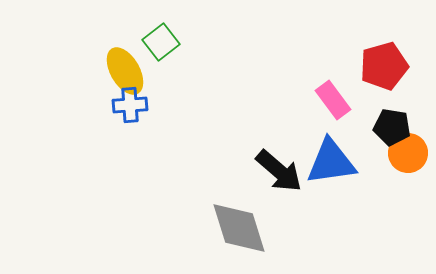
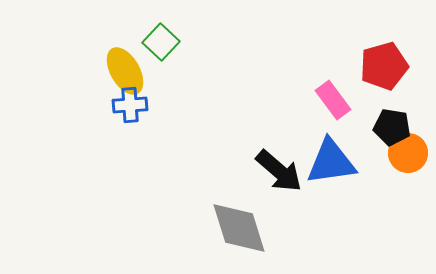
green square: rotated 9 degrees counterclockwise
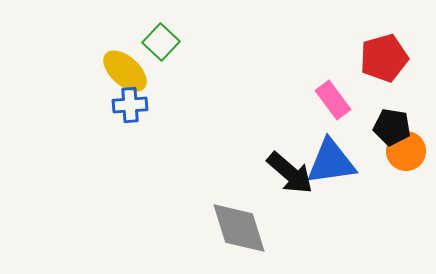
red pentagon: moved 8 px up
yellow ellipse: rotated 18 degrees counterclockwise
orange circle: moved 2 px left, 2 px up
black arrow: moved 11 px right, 2 px down
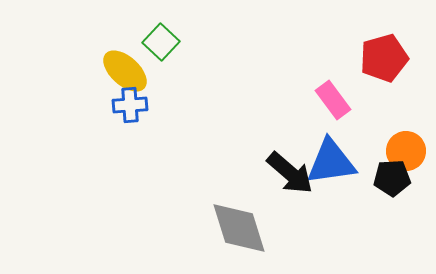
black pentagon: moved 51 px down; rotated 12 degrees counterclockwise
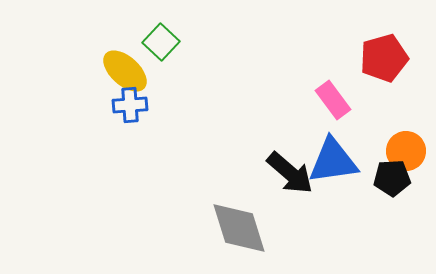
blue triangle: moved 2 px right, 1 px up
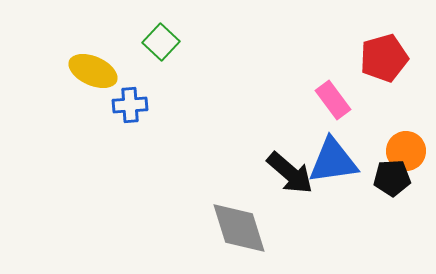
yellow ellipse: moved 32 px left; rotated 18 degrees counterclockwise
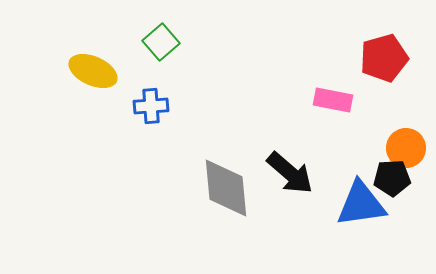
green square: rotated 6 degrees clockwise
pink rectangle: rotated 42 degrees counterclockwise
blue cross: moved 21 px right, 1 px down
orange circle: moved 3 px up
blue triangle: moved 28 px right, 43 px down
gray diamond: moved 13 px left, 40 px up; rotated 12 degrees clockwise
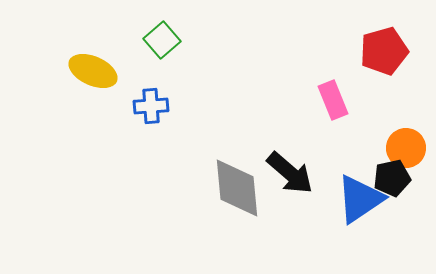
green square: moved 1 px right, 2 px up
red pentagon: moved 7 px up
pink rectangle: rotated 57 degrees clockwise
black pentagon: rotated 9 degrees counterclockwise
gray diamond: moved 11 px right
blue triangle: moved 1 px left, 5 px up; rotated 26 degrees counterclockwise
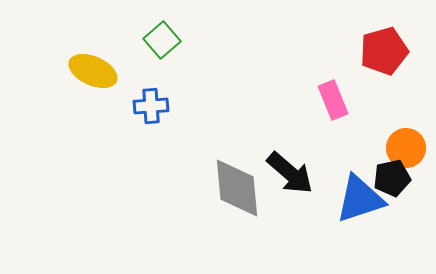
blue triangle: rotated 16 degrees clockwise
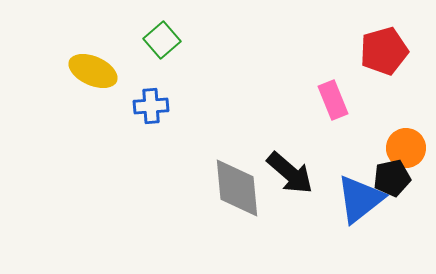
blue triangle: rotated 20 degrees counterclockwise
